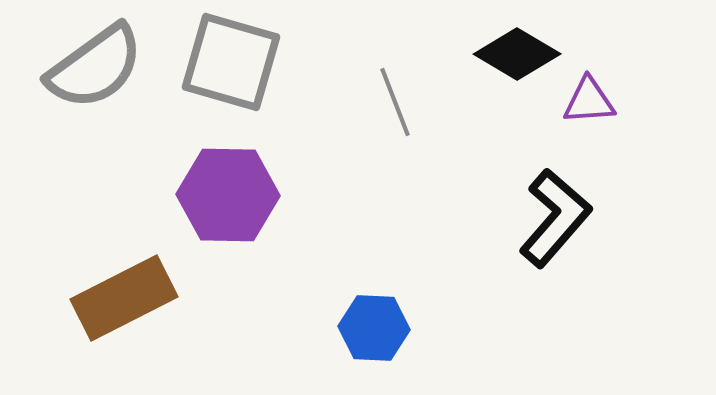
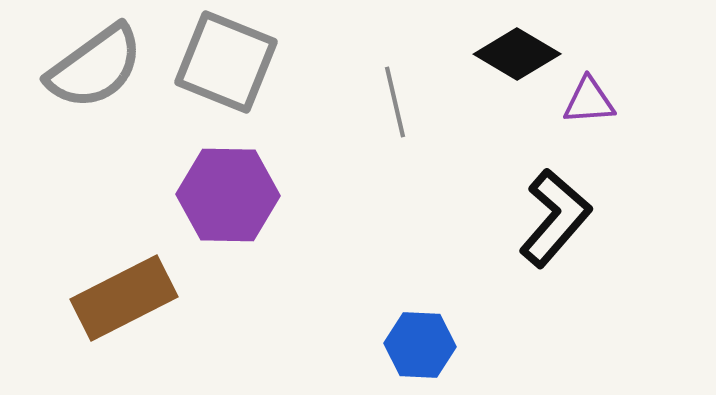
gray square: moved 5 px left; rotated 6 degrees clockwise
gray line: rotated 8 degrees clockwise
blue hexagon: moved 46 px right, 17 px down
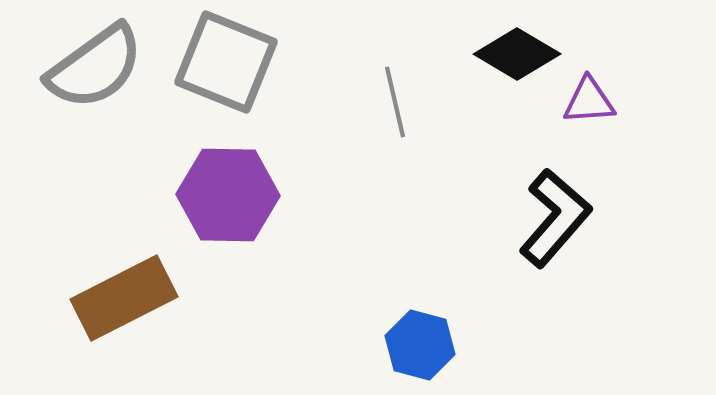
blue hexagon: rotated 12 degrees clockwise
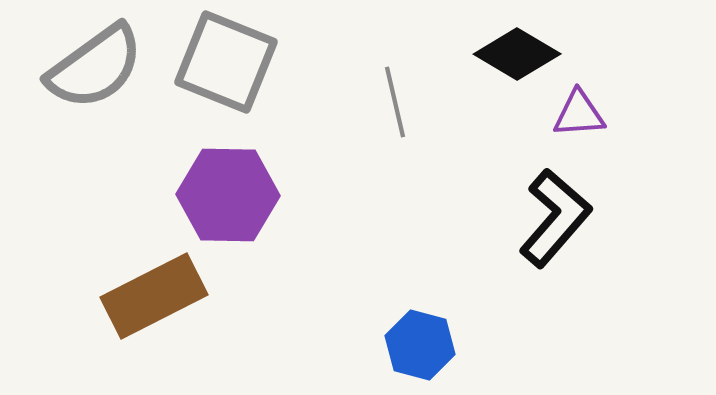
purple triangle: moved 10 px left, 13 px down
brown rectangle: moved 30 px right, 2 px up
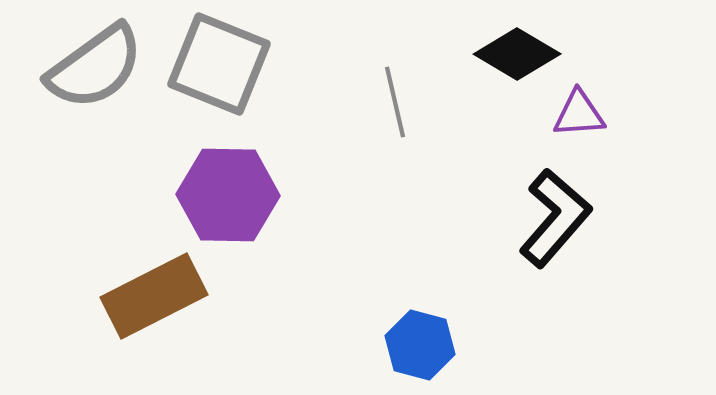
gray square: moved 7 px left, 2 px down
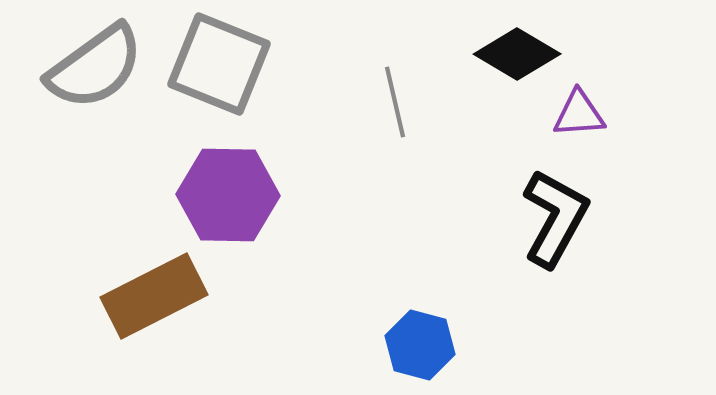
black L-shape: rotated 12 degrees counterclockwise
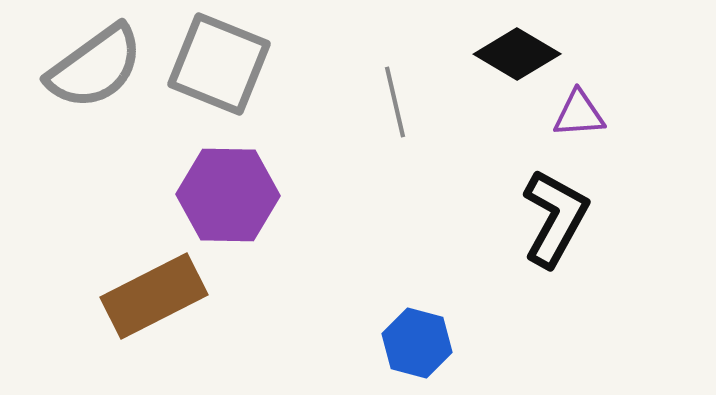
blue hexagon: moved 3 px left, 2 px up
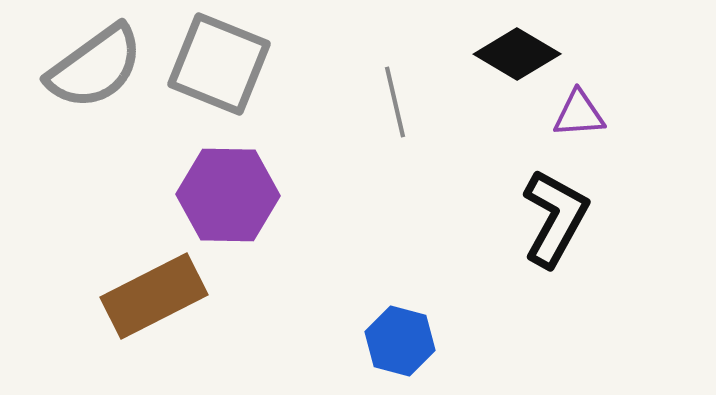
blue hexagon: moved 17 px left, 2 px up
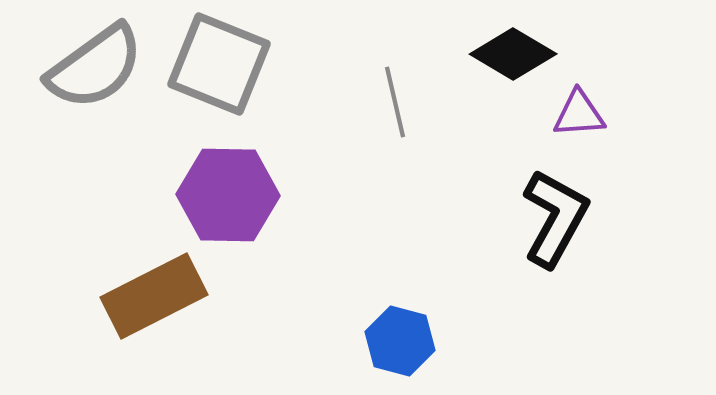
black diamond: moved 4 px left
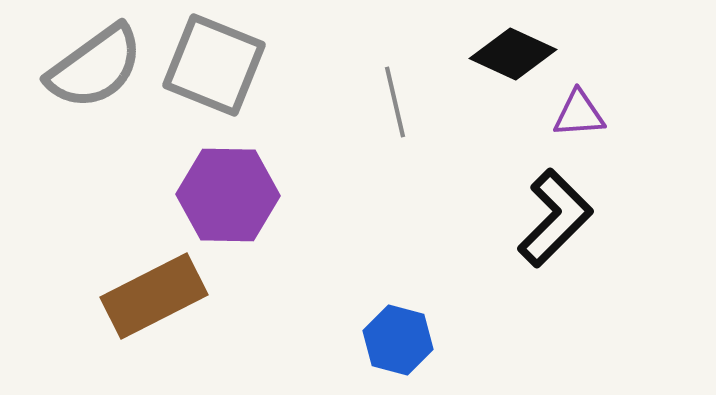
black diamond: rotated 6 degrees counterclockwise
gray square: moved 5 px left, 1 px down
black L-shape: rotated 16 degrees clockwise
blue hexagon: moved 2 px left, 1 px up
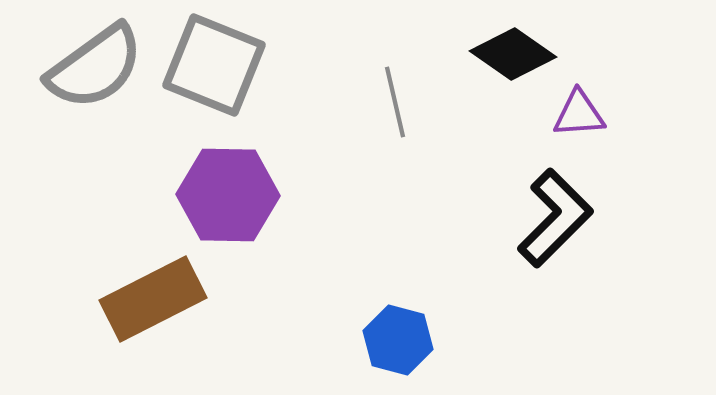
black diamond: rotated 10 degrees clockwise
brown rectangle: moved 1 px left, 3 px down
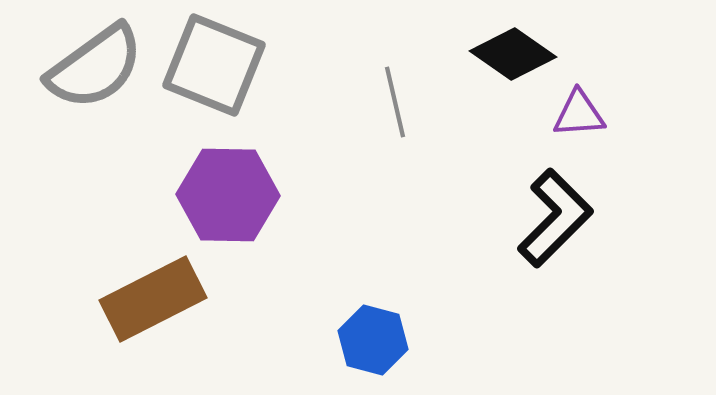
blue hexagon: moved 25 px left
